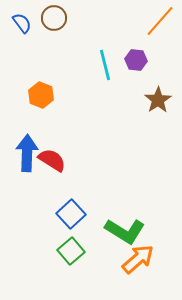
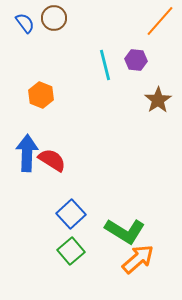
blue semicircle: moved 3 px right
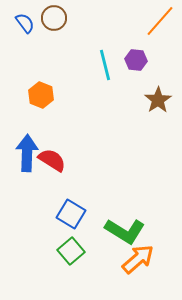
blue square: rotated 16 degrees counterclockwise
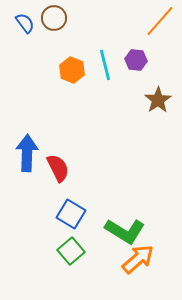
orange hexagon: moved 31 px right, 25 px up
red semicircle: moved 6 px right, 8 px down; rotated 32 degrees clockwise
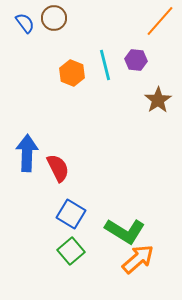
orange hexagon: moved 3 px down
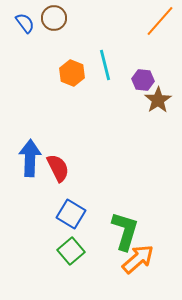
purple hexagon: moved 7 px right, 20 px down
blue arrow: moved 3 px right, 5 px down
green L-shape: rotated 105 degrees counterclockwise
